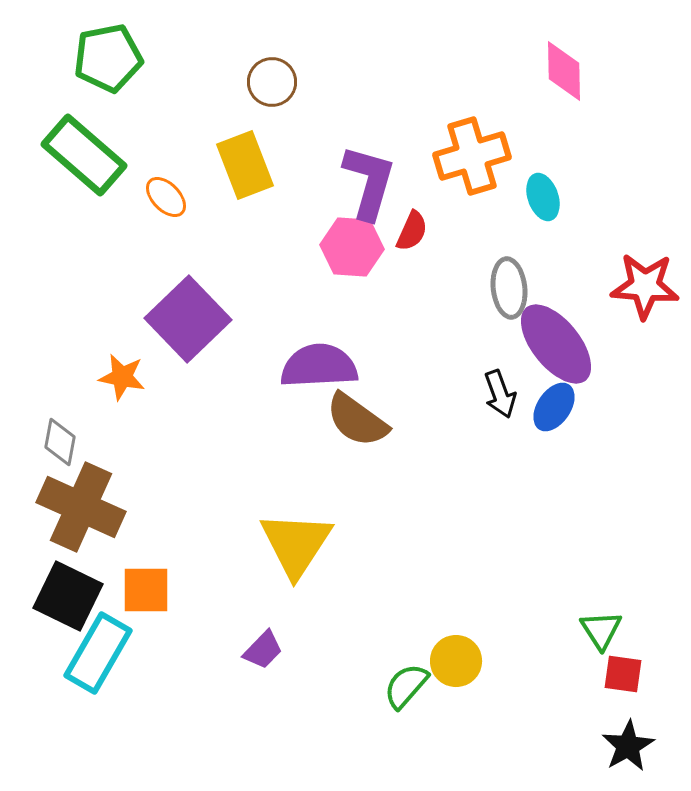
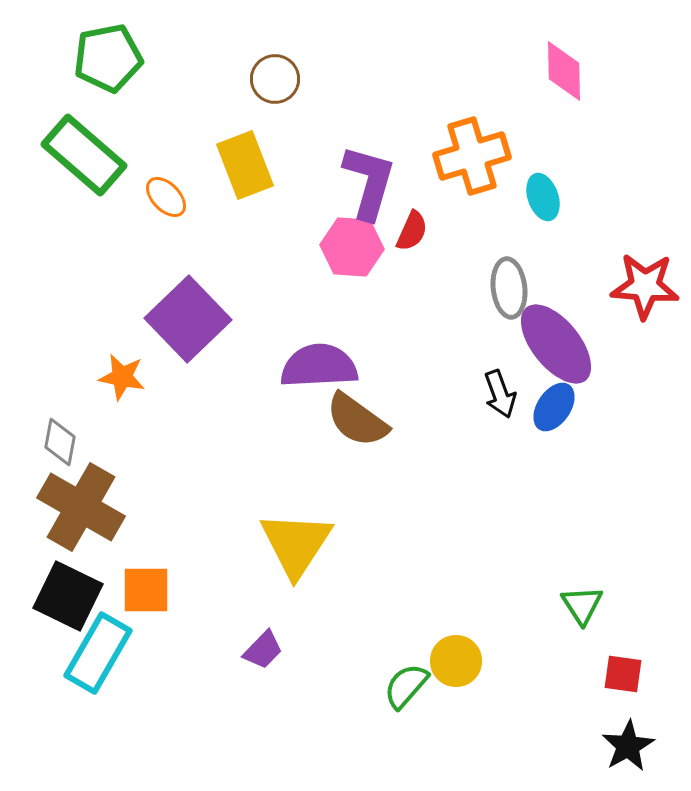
brown circle: moved 3 px right, 3 px up
brown cross: rotated 6 degrees clockwise
green triangle: moved 19 px left, 25 px up
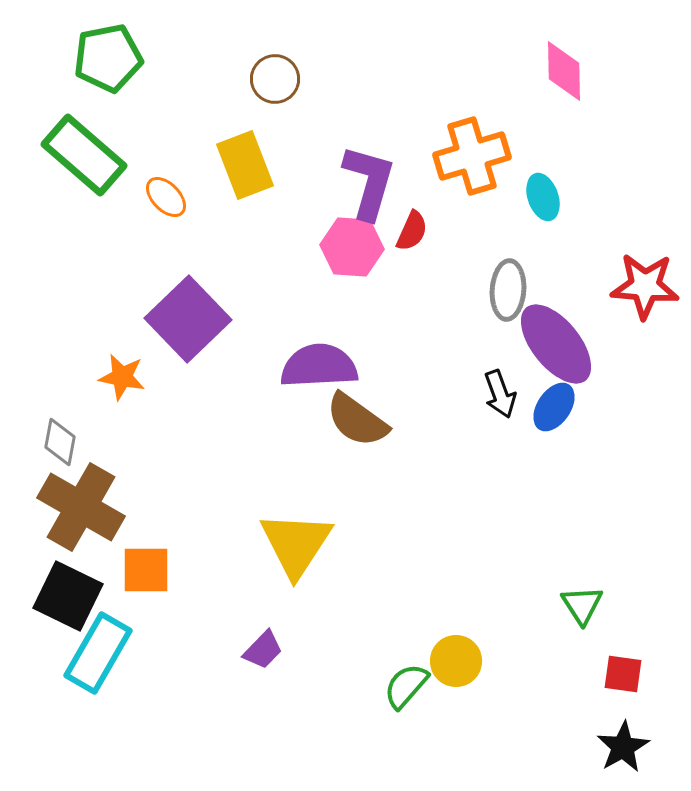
gray ellipse: moved 1 px left, 2 px down; rotated 10 degrees clockwise
orange square: moved 20 px up
black star: moved 5 px left, 1 px down
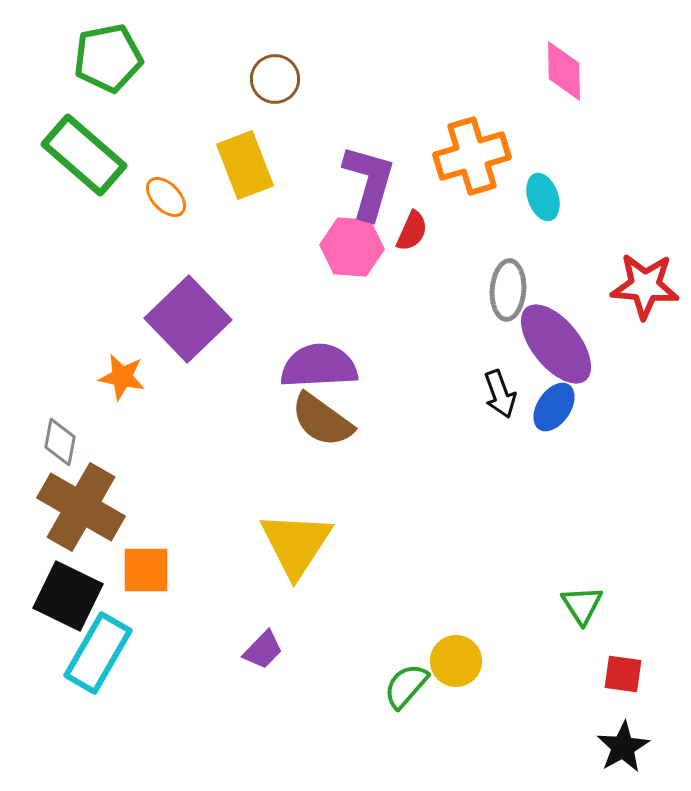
brown semicircle: moved 35 px left
